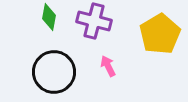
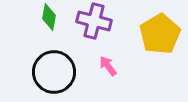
pink arrow: rotated 10 degrees counterclockwise
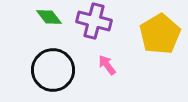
green diamond: rotated 48 degrees counterclockwise
pink arrow: moved 1 px left, 1 px up
black circle: moved 1 px left, 2 px up
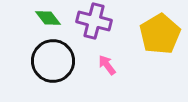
green diamond: moved 1 px left, 1 px down
black circle: moved 9 px up
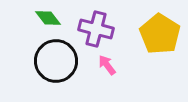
purple cross: moved 2 px right, 8 px down
yellow pentagon: rotated 9 degrees counterclockwise
black circle: moved 3 px right
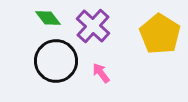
purple cross: moved 3 px left, 3 px up; rotated 28 degrees clockwise
pink arrow: moved 6 px left, 8 px down
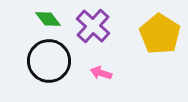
green diamond: moved 1 px down
black circle: moved 7 px left
pink arrow: rotated 35 degrees counterclockwise
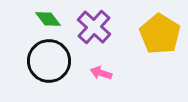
purple cross: moved 1 px right, 1 px down
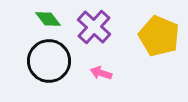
yellow pentagon: moved 1 px left, 2 px down; rotated 9 degrees counterclockwise
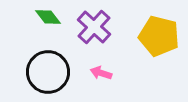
green diamond: moved 2 px up
yellow pentagon: rotated 9 degrees counterclockwise
black circle: moved 1 px left, 11 px down
